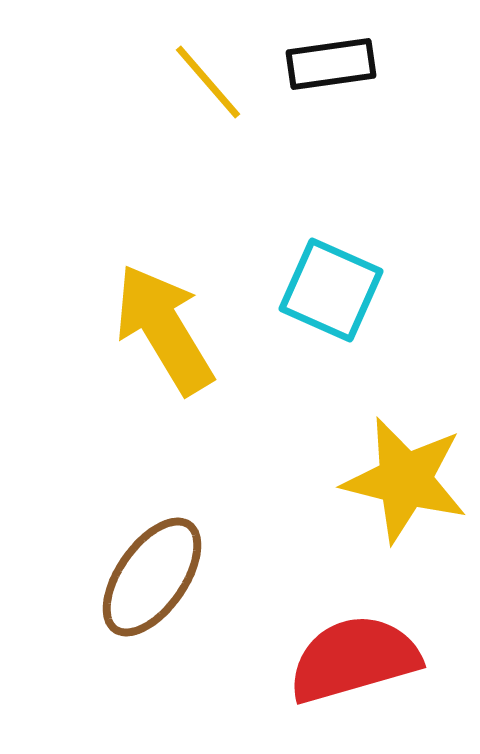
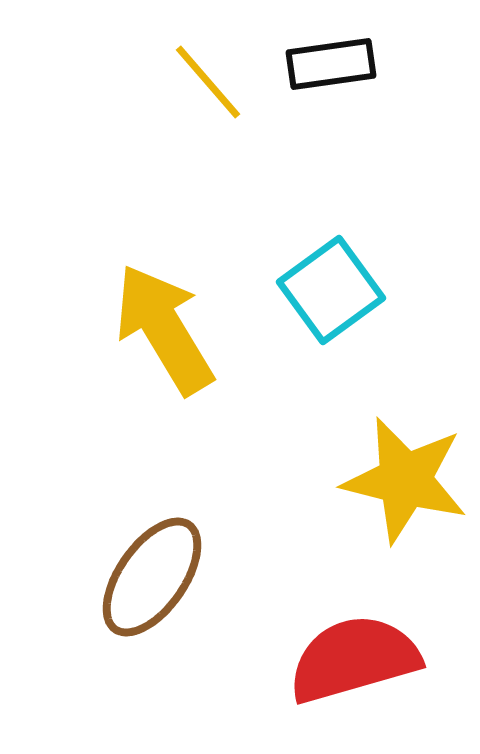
cyan square: rotated 30 degrees clockwise
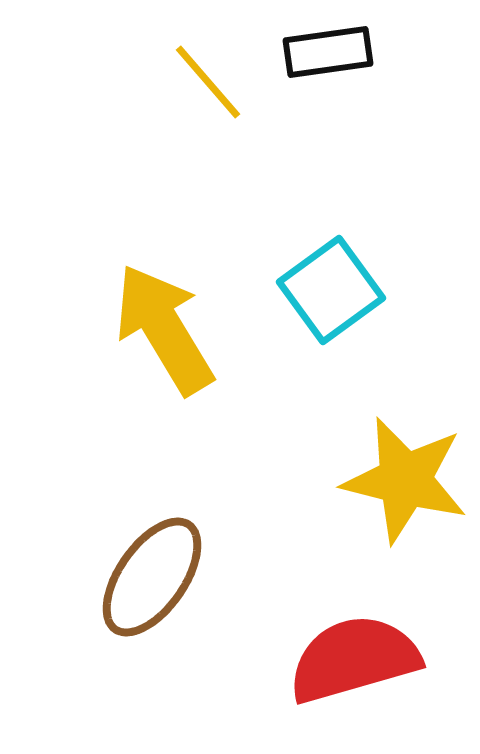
black rectangle: moved 3 px left, 12 px up
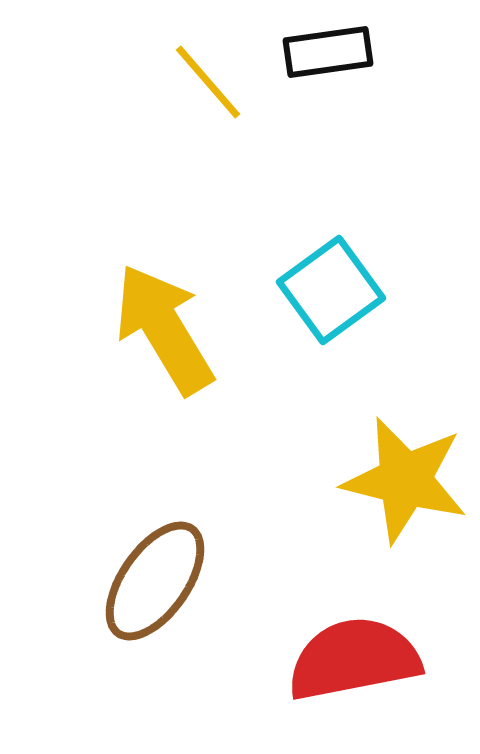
brown ellipse: moved 3 px right, 4 px down
red semicircle: rotated 5 degrees clockwise
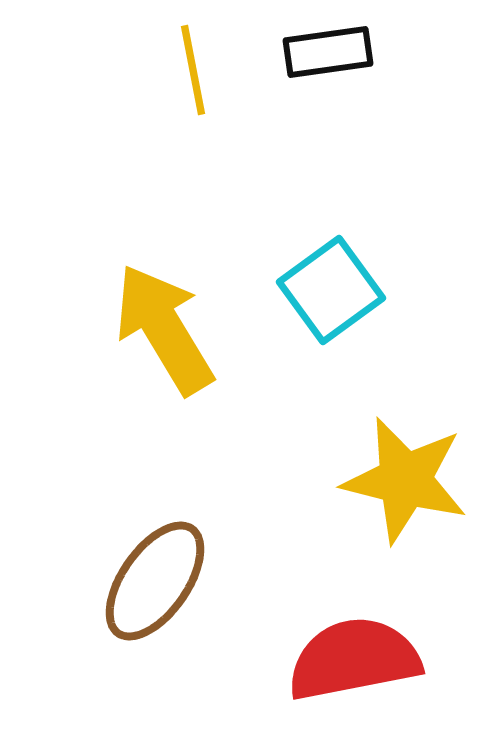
yellow line: moved 15 px left, 12 px up; rotated 30 degrees clockwise
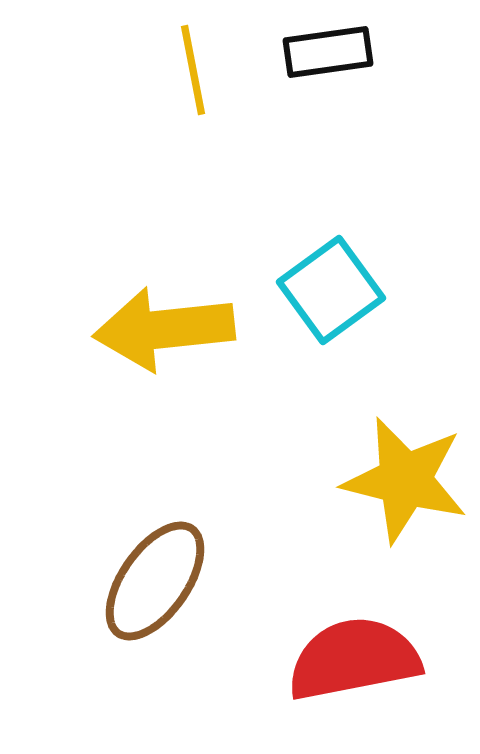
yellow arrow: rotated 65 degrees counterclockwise
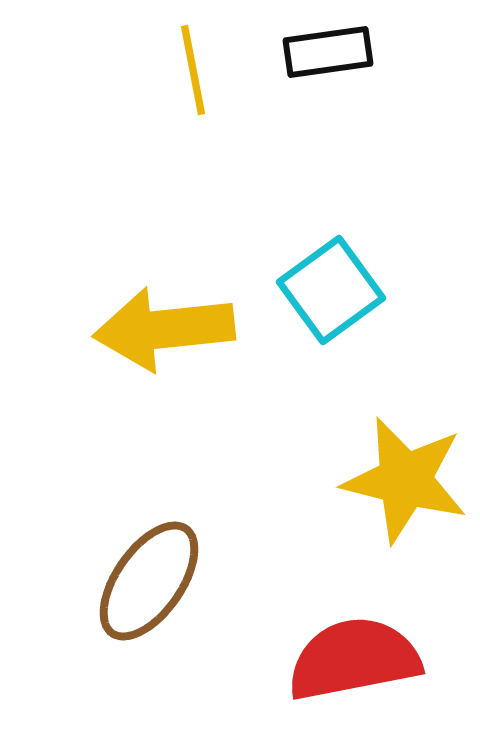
brown ellipse: moved 6 px left
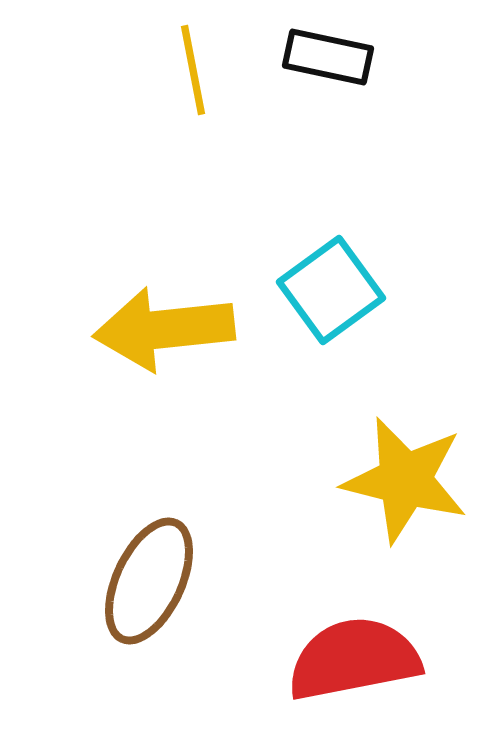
black rectangle: moved 5 px down; rotated 20 degrees clockwise
brown ellipse: rotated 10 degrees counterclockwise
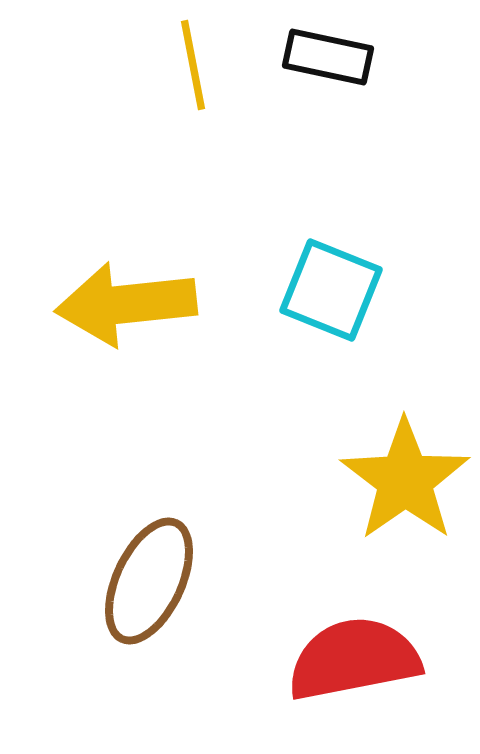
yellow line: moved 5 px up
cyan square: rotated 32 degrees counterclockwise
yellow arrow: moved 38 px left, 25 px up
yellow star: rotated 23 degrees clockwise
